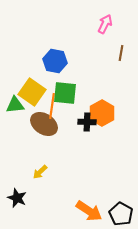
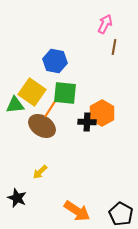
brown line: moved 7 px left, 6 px up
orange line: rotated 25 degrees clockwise
brown ellipse: moved 2 px left, 2 px down
orange arrow: moved 12 px left
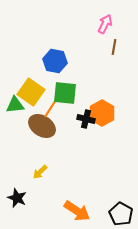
yellow square: moved 1 px left
black cross: moved 1 px left, 3 px up; rotated 12 degrees clockwise
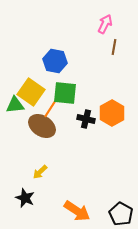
orange hexagon: moved 10 px right
black star: moved 8 px right
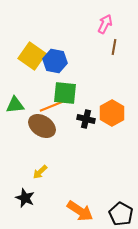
yellow square: moved 1 px right, 36 px up
orange line: rotated 35 degrees clockwise
orange arrow: moved 3 px right
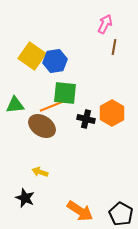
blue hexagon: rotated 20 degrees counterclockwise
yellow arrow: rotated 63 degrees clockwise
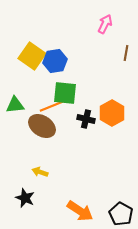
brown line: moved 12 px right, 6 px down
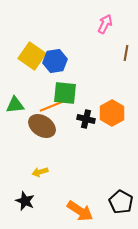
yellow arrow: rotated 35 degrees counterclockwise
black star: moved 3 px down
black pentagon: moved 12 px up
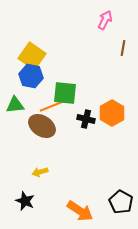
pink arrow: moved 4 px up
brown line: moved 3 px left, 5 px up
blue hexagon: moved 24 px left, 15 px down; rotated 20 degrees clockwise
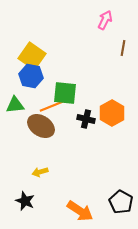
brown ellipse: moved 1 px left
